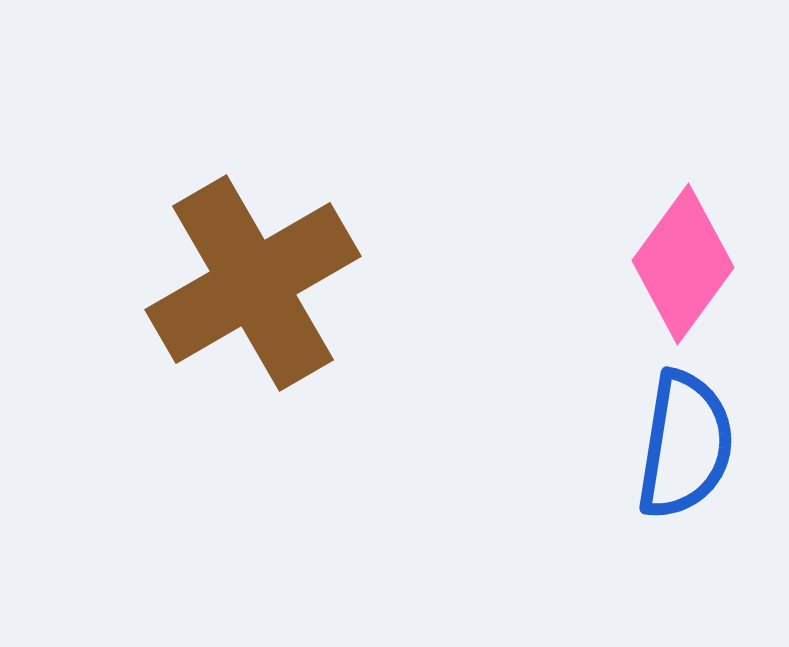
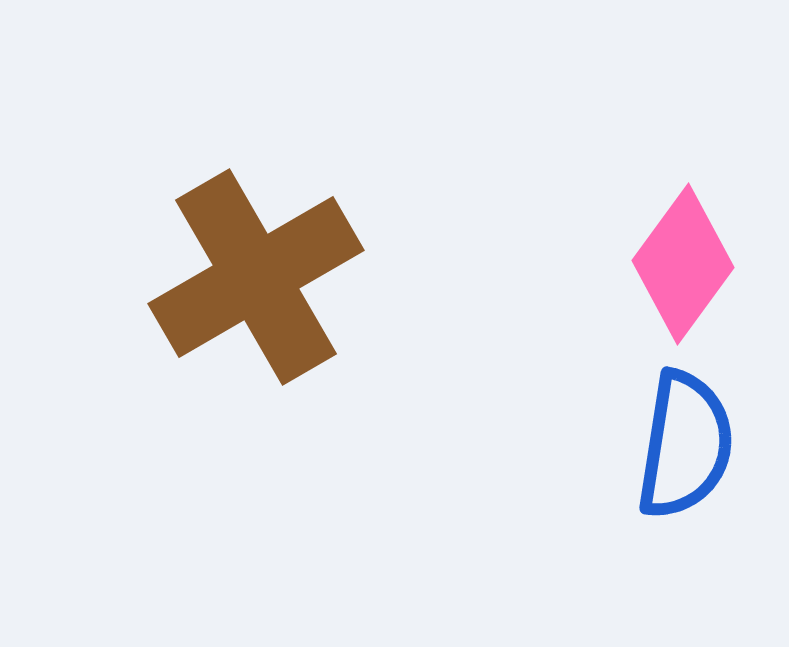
brown cross: moved 3 px right, 6 px up
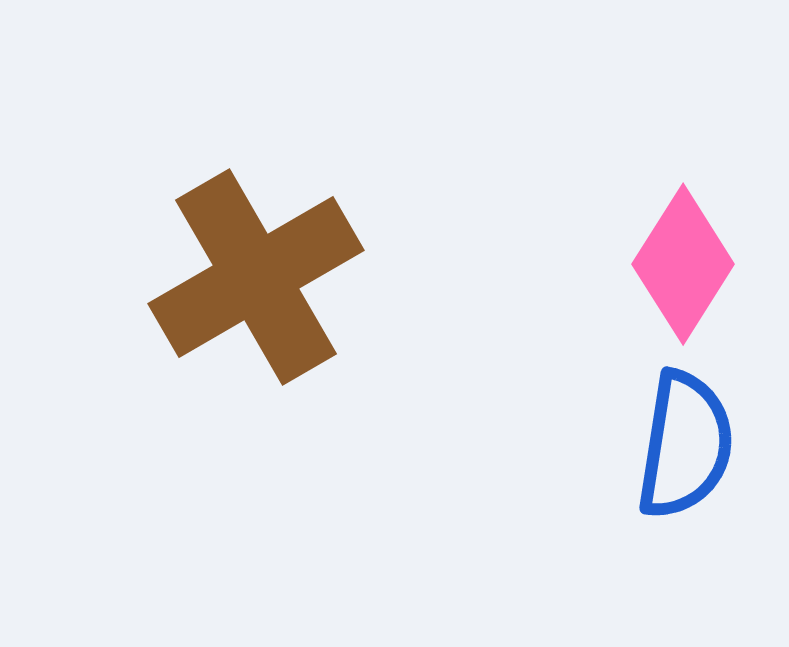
pink diamond: rotated 4 degrees counterclockwise
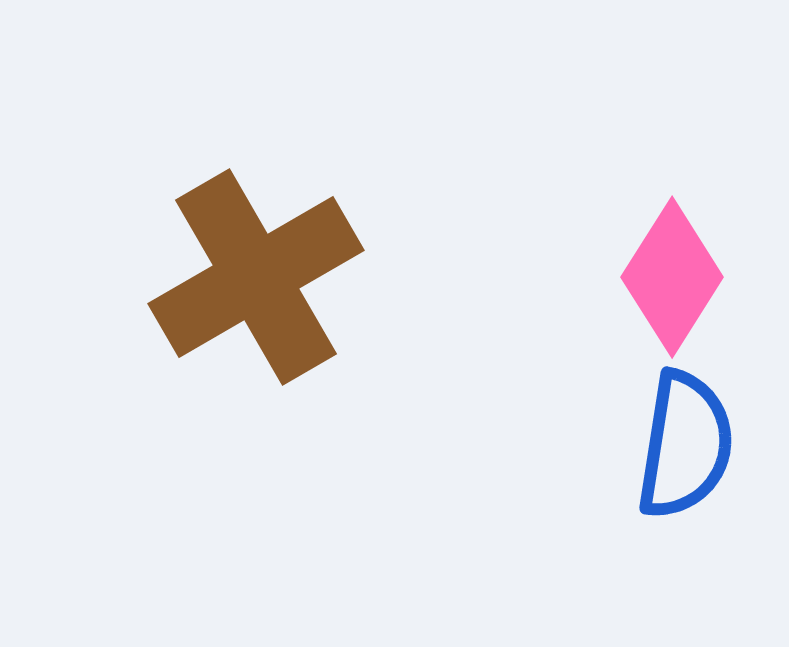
pink diamond: moved 11 px left, 13 px down
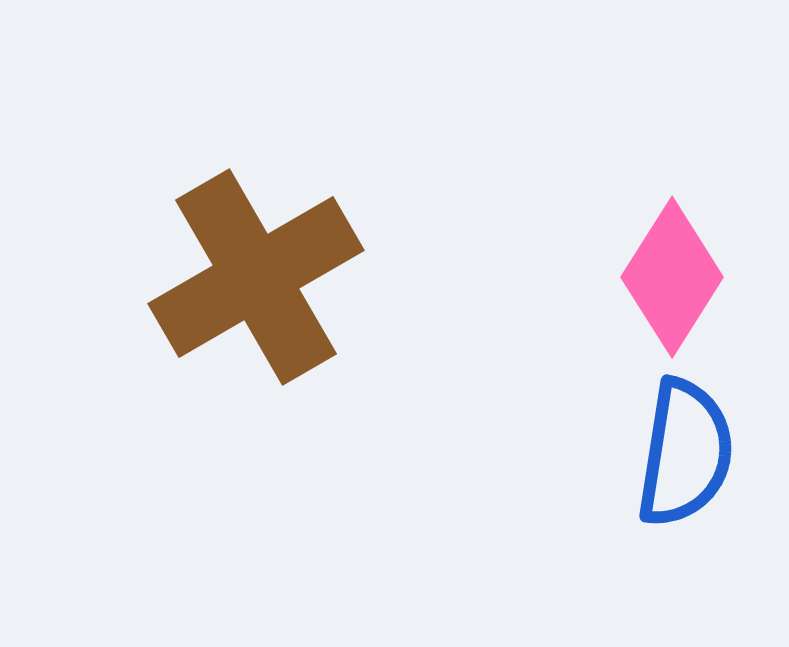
blue semicircle: moved 8 px down
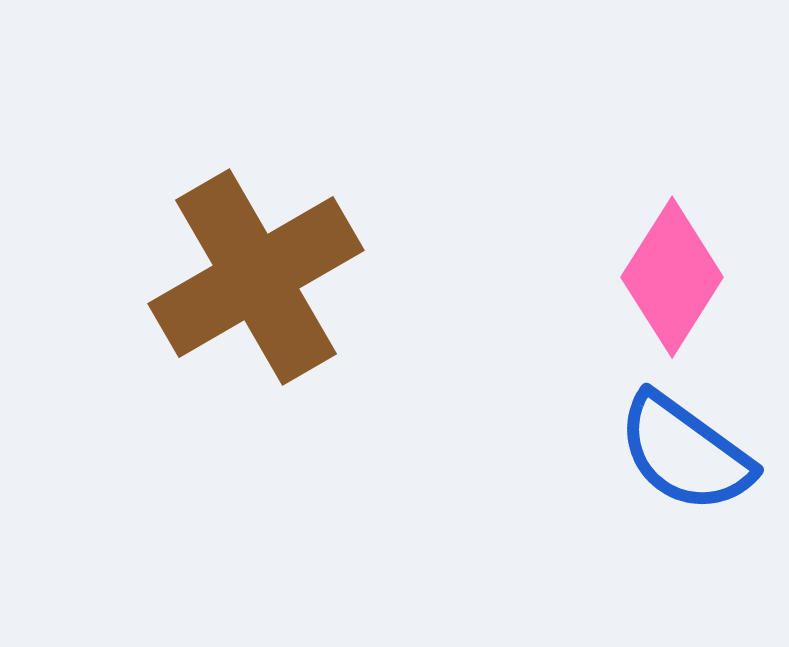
blue semicircle: rotated 117 degrees clockwise
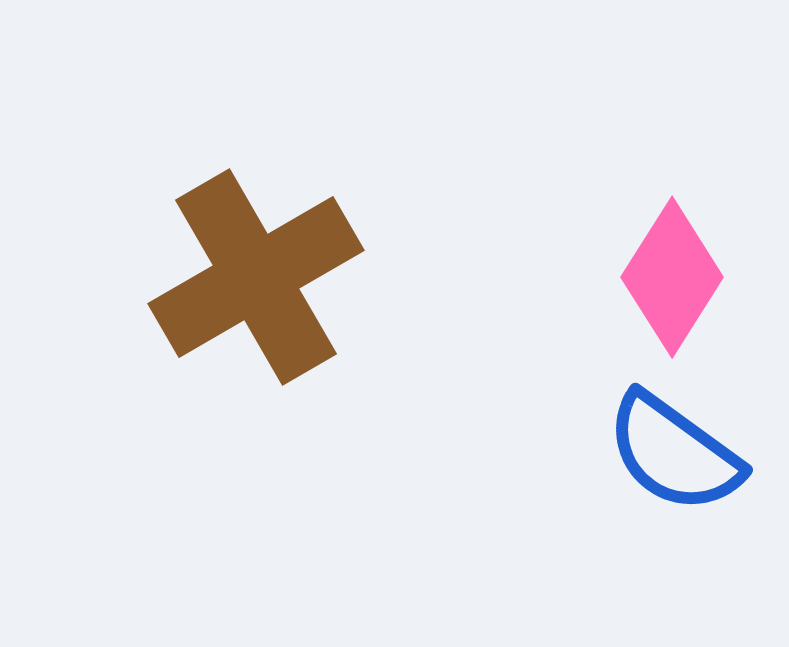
blue semicircle: moved 11 px left
